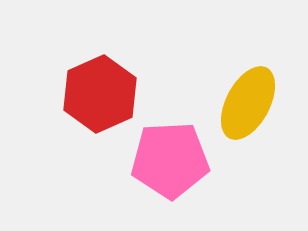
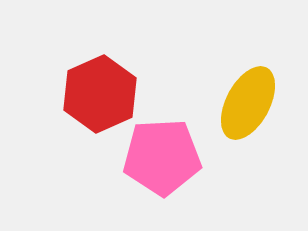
pink pentagon: moved 8 px left, 3 px up
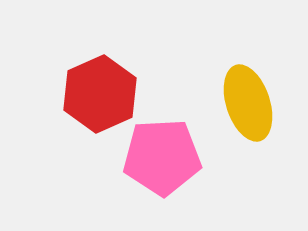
yellow ellipse: rotated 46 degrees counterclockwise
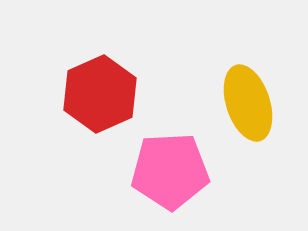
pink pentagon: moved 8 px right, 14 px down
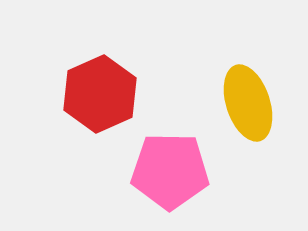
pink pentagon: rotated 4 degrees clockwise
